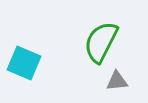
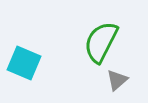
gray triangle: moved 1 px up; rotated 35 degrees counterclockwise
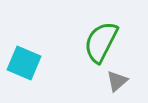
gray triangle: moved 1 px down
